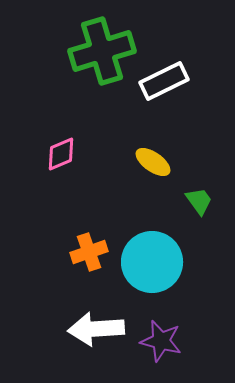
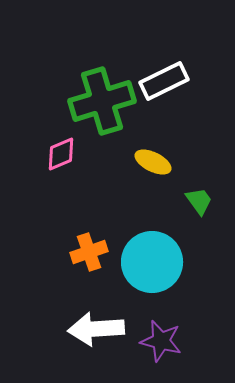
green cross: moved 50 px down
yellow ellipse: rotated 9 degrees counterclockwise
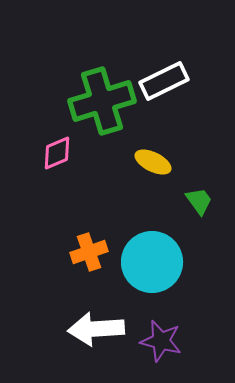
pink diamond: moved 4 px left, 1 px up
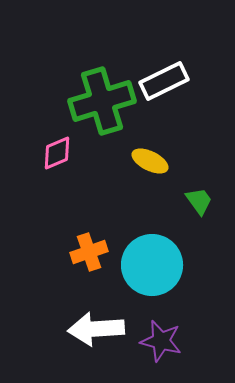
yellow ellipse: moved 3 px left, 1 px up
cyan circle: moved 3 px down
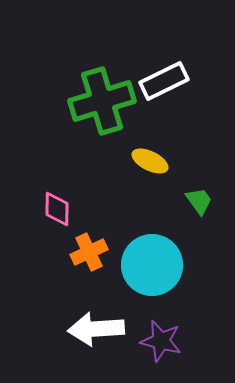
pink diamond: moved 56 px down; rotated 66 degrees counterclockwise
orange cross: rotated 6 degrees counterclockwise
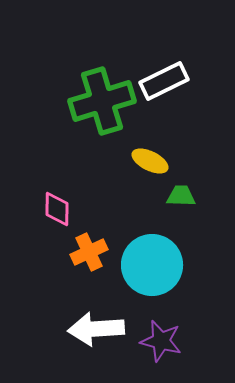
green trapezoid: moved 18 px left, 5 px up; rotated 52 degrees counterclockwise
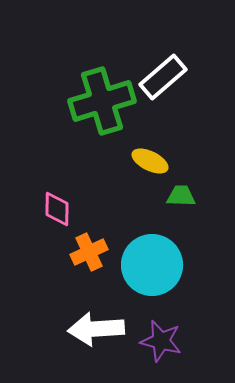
white rectangle: moved 1 px left, 4 px up; rotated 15 degrees counterclockwise
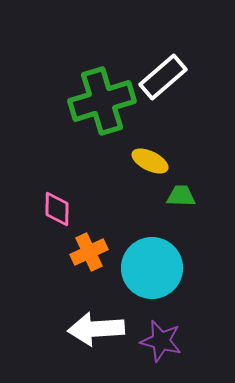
cyan circle: moved 3 px down
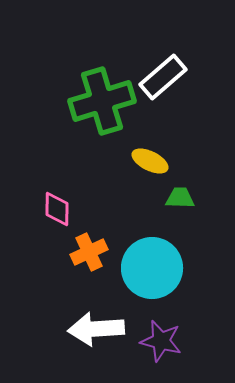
green trapezoid: moved 1 px left, 2 px down
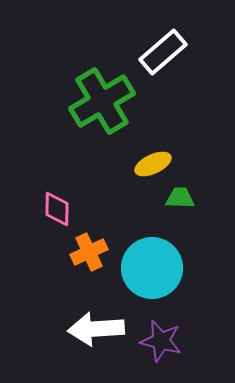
white rectangle: moved 25 px up
green cross: rotated 14 degrees counterclockwise
yellow ellipse: moved 3 px right, 3 px down; rotated 51 degrees counterclockwise
